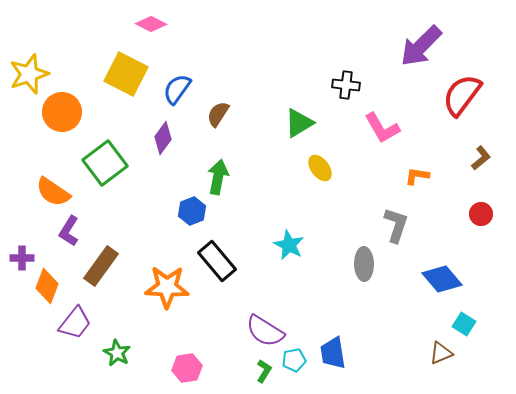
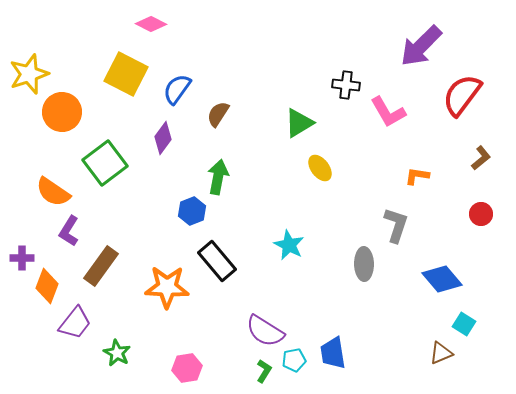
pink L-shape: moved 6 px right, 16 px up
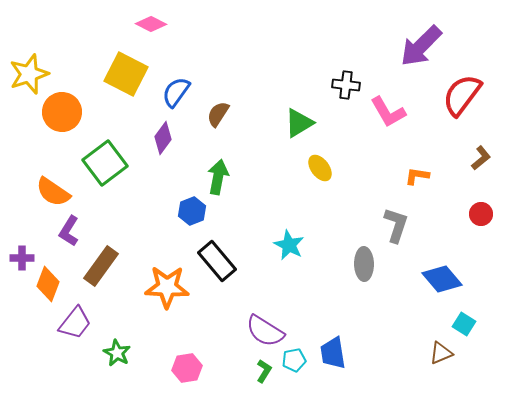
blue semicircle: moved 1 px left, 3 px down
orange diamond: moved 1 px right, 2 px up
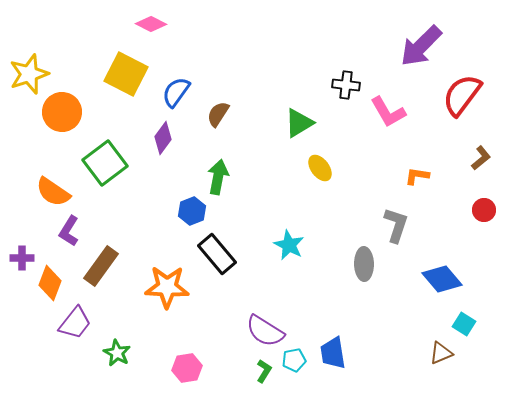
red circle: moved 3 px right, 4 px up
black rectangle: moved 7 px up
orange diamond: moved 2 px right, 1 px up
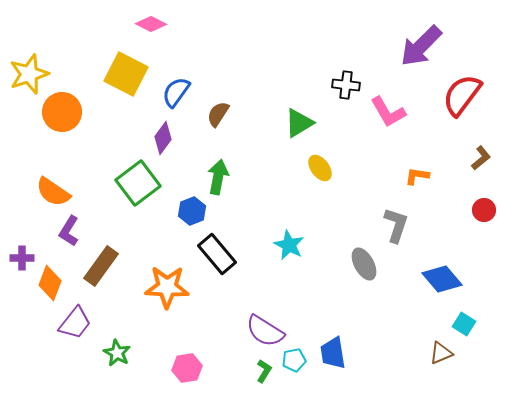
green square: moved 33 px right, 20 px down
gray ellipse: rotated 28 degrees counterclockwise
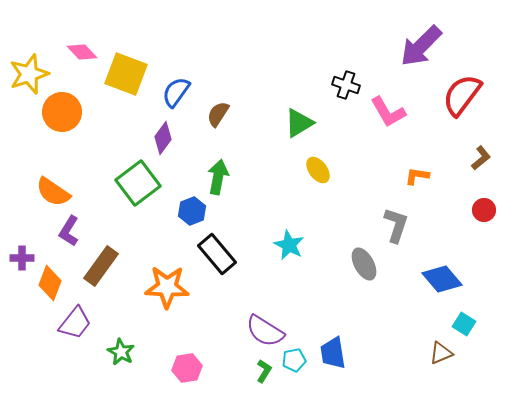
pink diamond: moved 69 px left, 28 px down; rotated 20 degrees clockwise
yellow square: rotated 6 degrees counterclockwise
black cross: rotated 12 degrees clockwise
yellow ellipse: moved 2 px left, 2 px down
green star: moved 4 px right, 1 px up
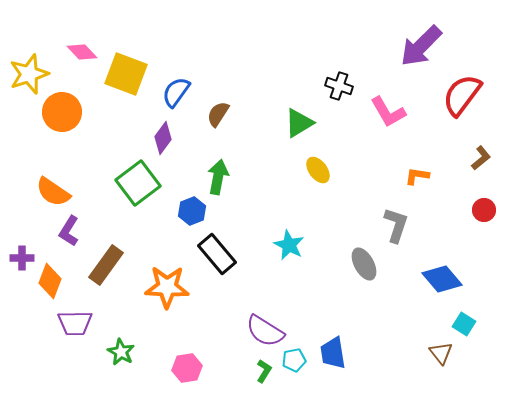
black cross: moved 7 px left, 1 px down
brown rectangle: moved 5 px right, 1 px up
orange diamond: moved 2 px up
purple trapezoid: rotated 51 degrees clockwise
brown triangle: rotated 45 degrees counterclockwise
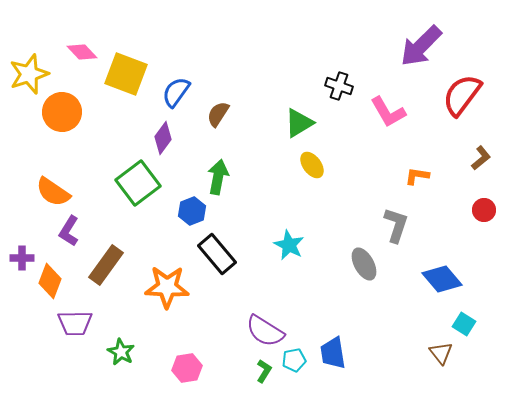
yellow ellipse: moved 6 px left, 5 px up
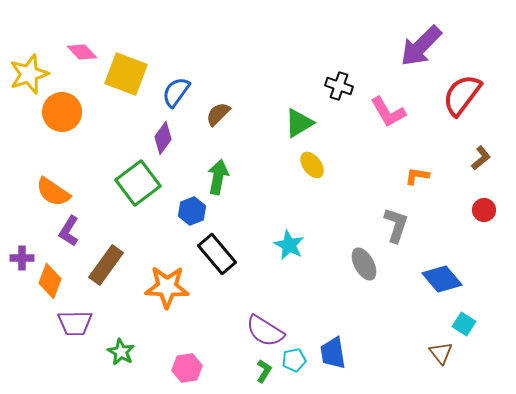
brown semicircle: rotated 12 degrees clockwise
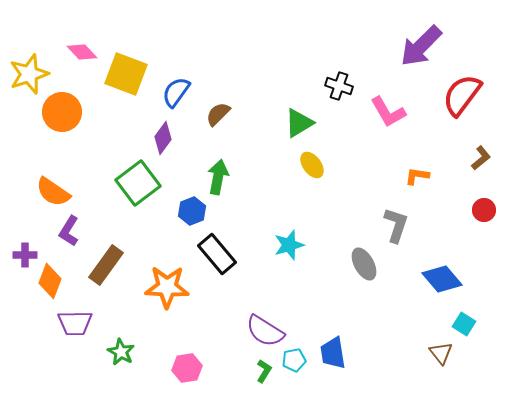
cyan star: rotated 28 degrees clockwise
purple cross: moved 3 px right, 3 px up
